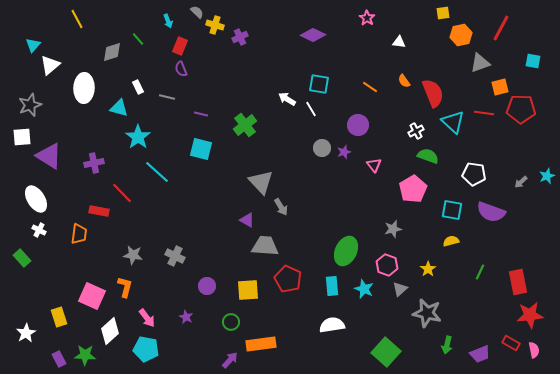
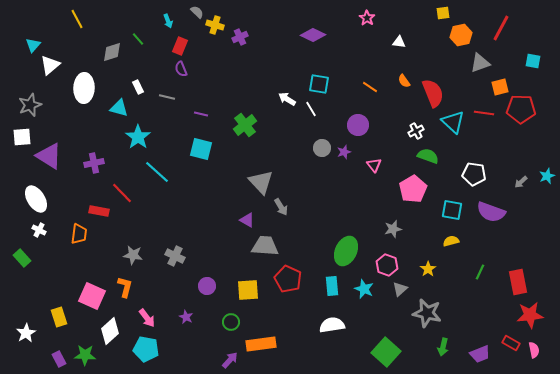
green arrow at (447, 345): moved 4 px left, 2 px down
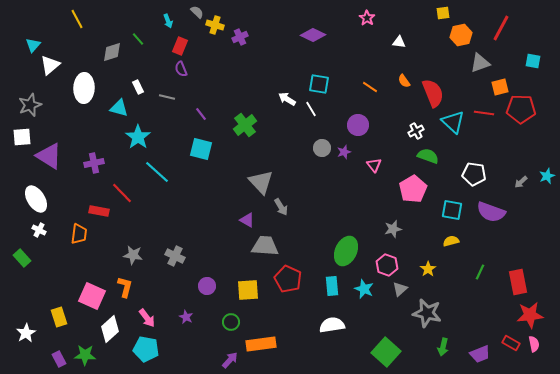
purple line at (201, 114): rotated 40 degrees clockwise
white diamond at (110, 331): moved 2 px up
pink semicircle at (534, 350): moved 6 px up
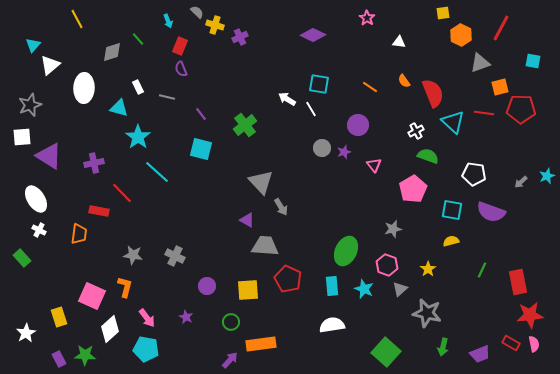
orange hexagon at (461, 35): rotated 20 degrees counterclockwise
green line at (480, 272): moved 2 px right, 2 px up
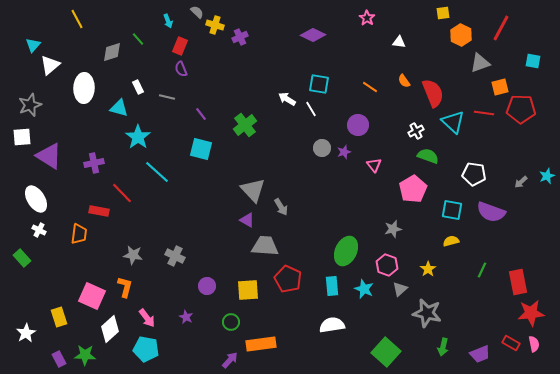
gray triangle at (261, 182): moved 8 px left, 8 px down
red star at (530, 315): moved 1 px right, 2 px up
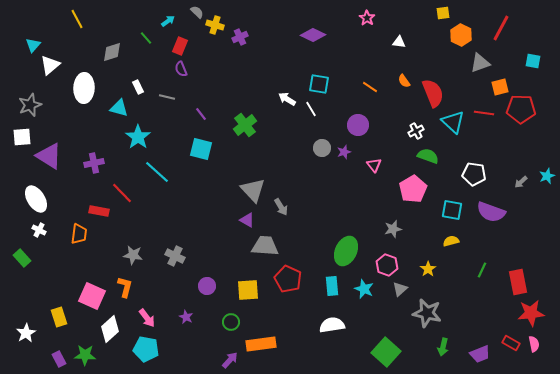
cyan arrow at (168, 21): rotated 104 degrees counterclockwise
green line at (138, 39): moved 8 px right, 1 px up
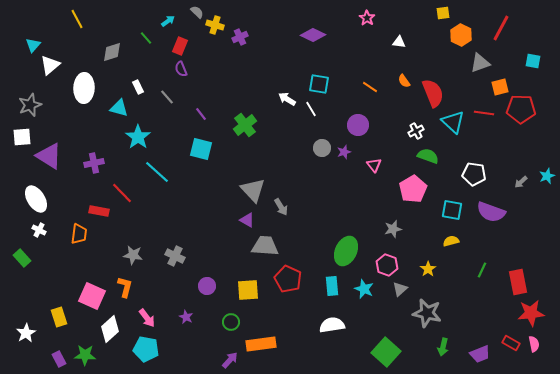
gray line at (167, 97): rotated 35 degrees clockwise
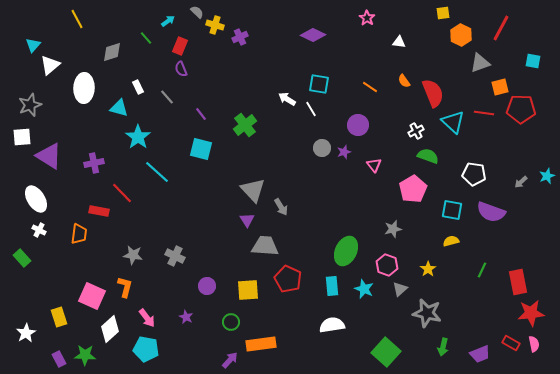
purple triangle at (247, 220): rotated 28 degrees clockwise
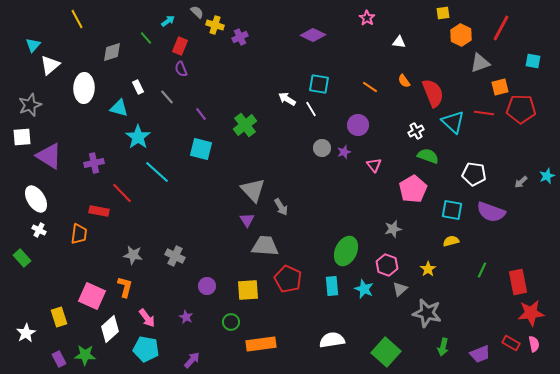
white semicircle at (332, 325): moved 15 px down
purple arrow at (230, 360): moved 38 px left
